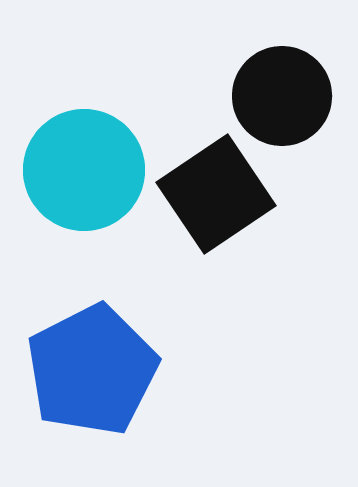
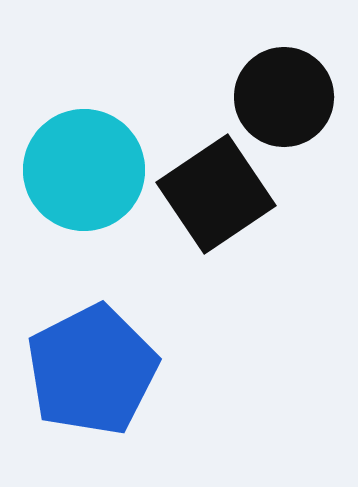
black circle: moved 2 px right, 1 px down
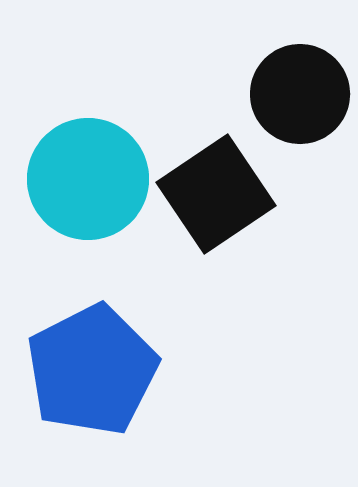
black circle: moved 16 px right, 3 px up
cyan circle: moved 4 px right, 9 px down
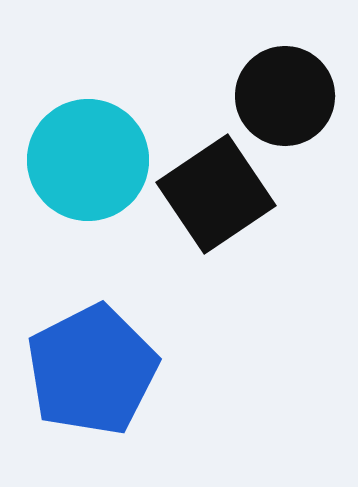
black circle: moved 15 px left, 2 px down
cyan circle: moved 19 px up
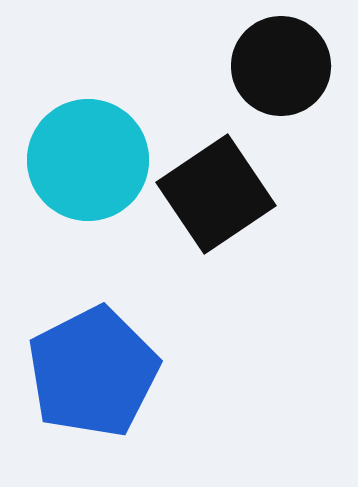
black circle: moved 4 px left, 30 px up
blue pentagon: moved 1 px right, 2 px down
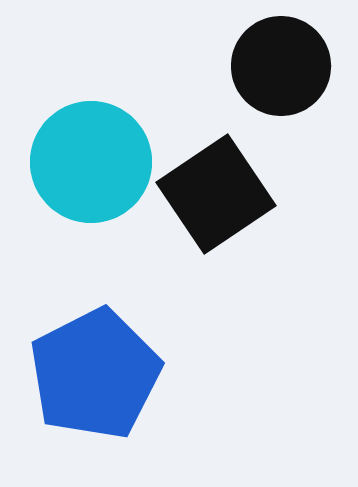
cyan circle: moved 3 px right, 2 px down
blue pentagon: moved 2 px right, 2 px down
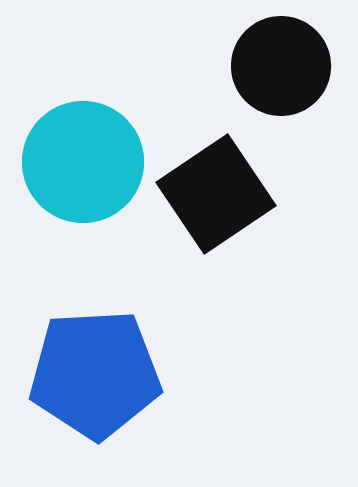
cyan circle: moved 8 px left
blue pentagon: rotated 24 degrees clockwise
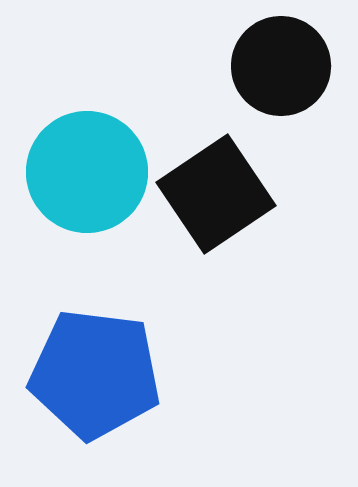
cyan circle: moved 4 px right, 10 px down
blue pentagon: rotated 10 degrees clockwise
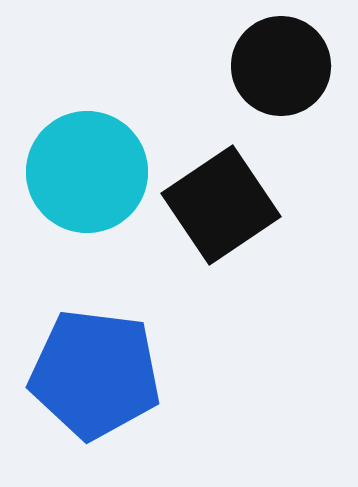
black square: moved 5 px right, 11 px down
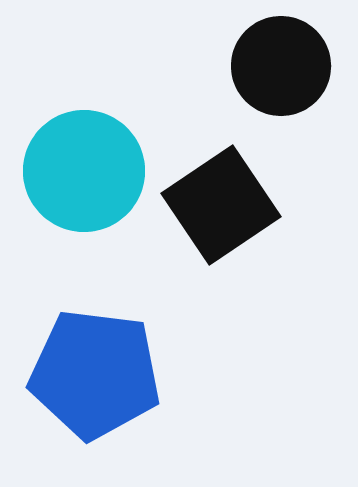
cyan circle: moved 3 px left, 1 px up
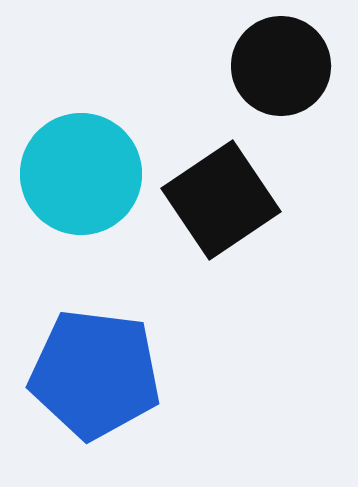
cyan circle: moved 3 px left, 3 px down
black square: moved 5 px up
